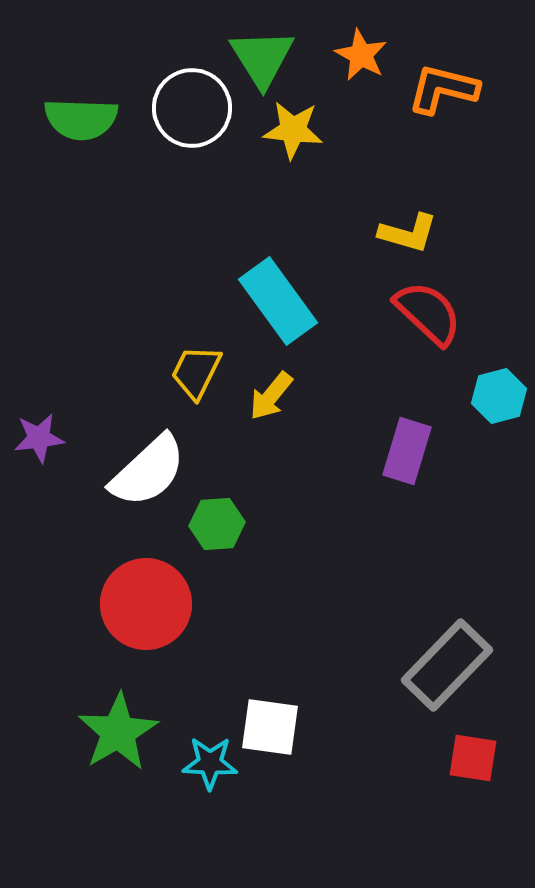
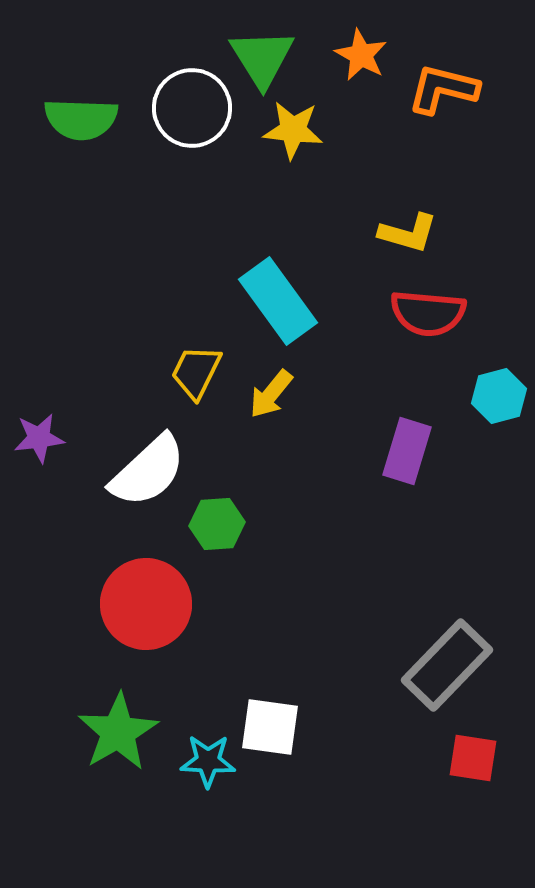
red semicircle: rotated 142 degrees clockwise
yellow arrow: moved 2 px up
cyan star: moved 2 px left, 2 px up
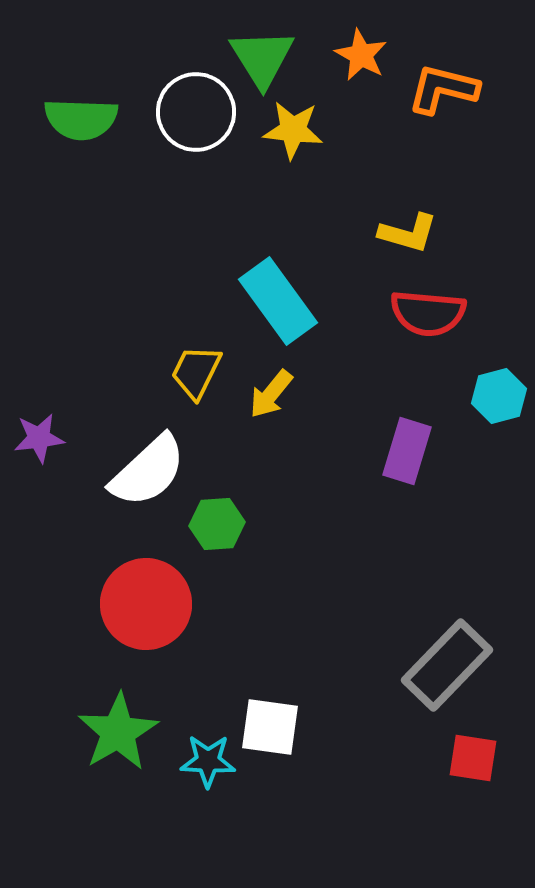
white circle: moved 4 px right, 4 px down
